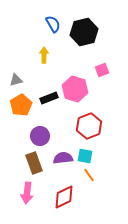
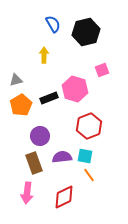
black hexagon: moved 2 px right
purple semicircle: moved 1 px left, 1 px up
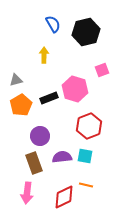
orange line: moved 3 px left, 10 px down; rotated 40 degrees counterclockwise
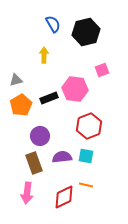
pink hexagon: rotated 10 degrees counterclockwise
cyan square: moved 1 px right
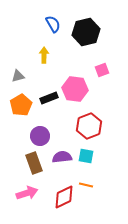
gray triangle: moved 2 px right, 4 px up
pink arrow: rotated 115 degrees counterclockwise
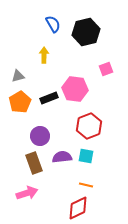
pink square: moved 4 px right, 1 px up
orange pentagon: moved 1 px left, 3 px up
red diamond: moved 14 px right, 11 px down
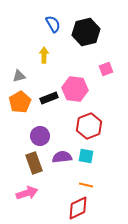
gray triangle: moved 1 px right
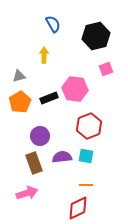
black hexagon: moved 10 px right, 4 px down
orange line: rotated 16 degrees counterclockwise
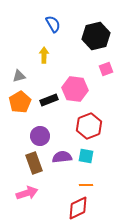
black rectangle: moved 2 px down
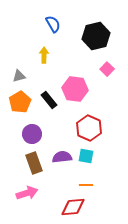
pink square: moved 1 px right; rotated 24 degrees counterclockwise
black rectangle: rotated 72 degrees clockwise
red hexagon: moved 2 px down; rotated 15 degrees counterclockwise
purple circle: moved 8 px left, 2 px up
red diamond: moved 5 px left, 1 px up; rotated 20 degrees clockwise
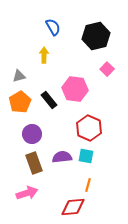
blue semicircle: moved 3 px down
orange line: moved 2 px right; rotated 72 degrees counterclockwise
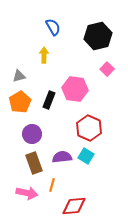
black hexagon: moved 2 px right
black rectangle: rotated 60 degrees clockwise
cyan square: rotated 21 degrees clockwise
orange line: moved 36 px left
pink arrow: rotated 30 degrees clockwise
red diamond: moved 1 px right, 1 px up
